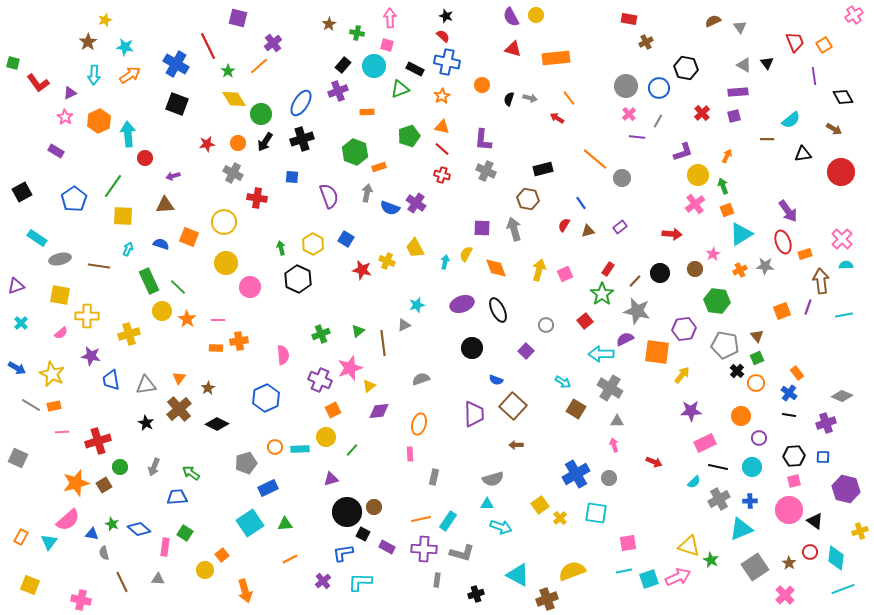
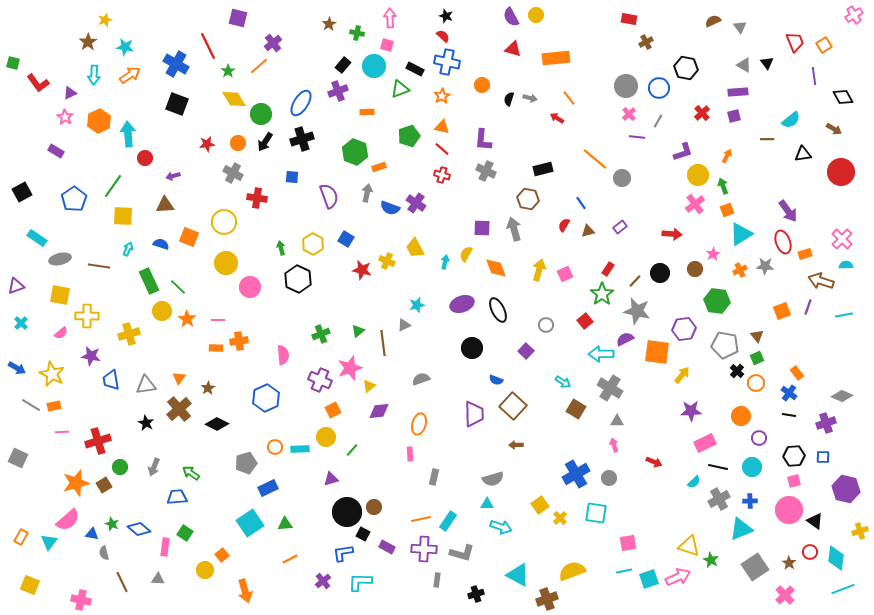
brown arrow at (821, 281): rotated 65 degrees counterclockwise
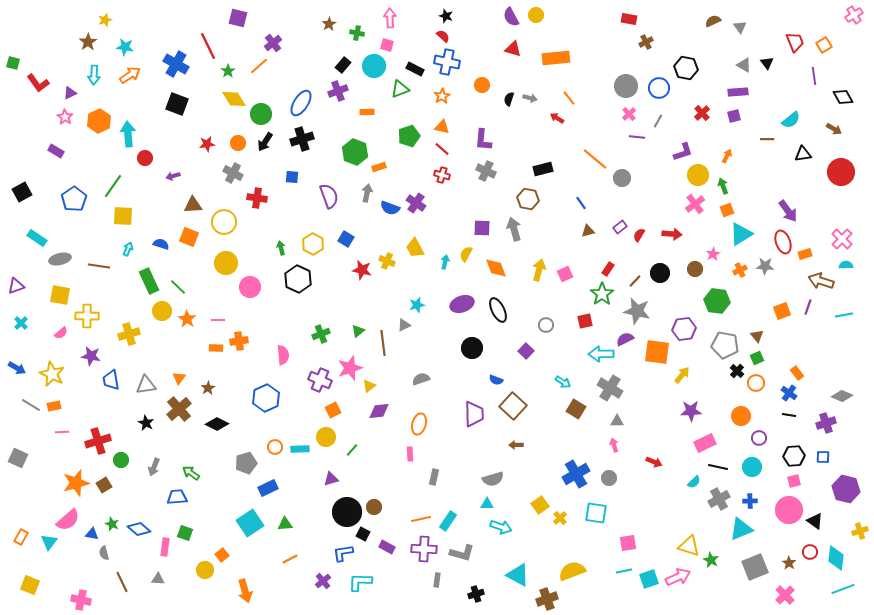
brown triangle at (165, 205): moved 28 px right
red semicircle at (564, 225): moved 75 px right, 10 px down
red square at (585, 321): rotated 28 degrees clockwise
green circle at (120, 467): moved 1 px right, 7 px up
green square at (185, 533): rotated 14 degrees counterclockwise
gray square at (755, 567): rotated 12 degrees clockwise
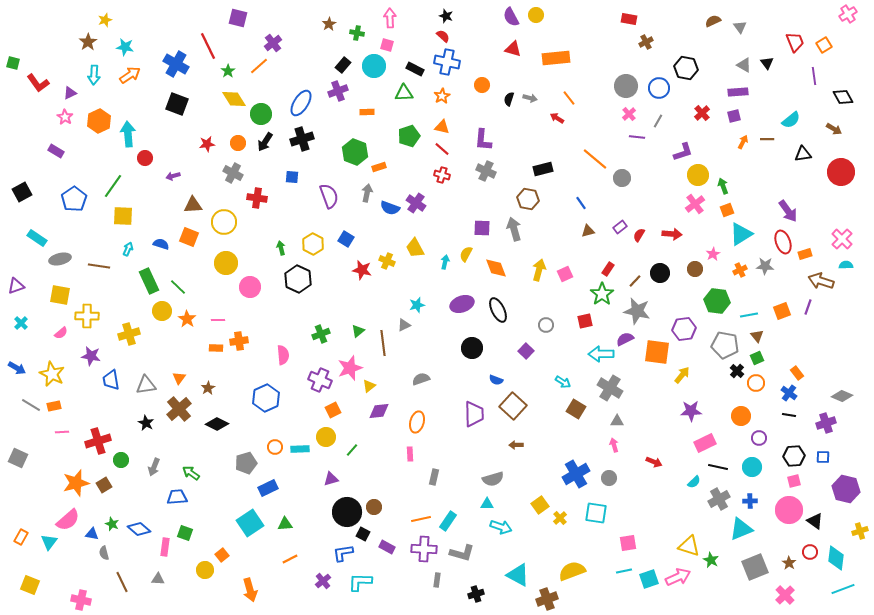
pink cross at (854, 15): moved 6 px left, 1 px up
green triangle at (400, 89): moved 4 px right, 4 px down; rotated 18 degrees clockwise
orange arrow at (727, 156): moved 16 px right, 14 px up
cyan line at (844, 315): moved 95 px left
orange ellipse at (419, 424): moved 2 px left, 2 px up
orange arrow at (245, 591): moved 5 px right, 1 px up
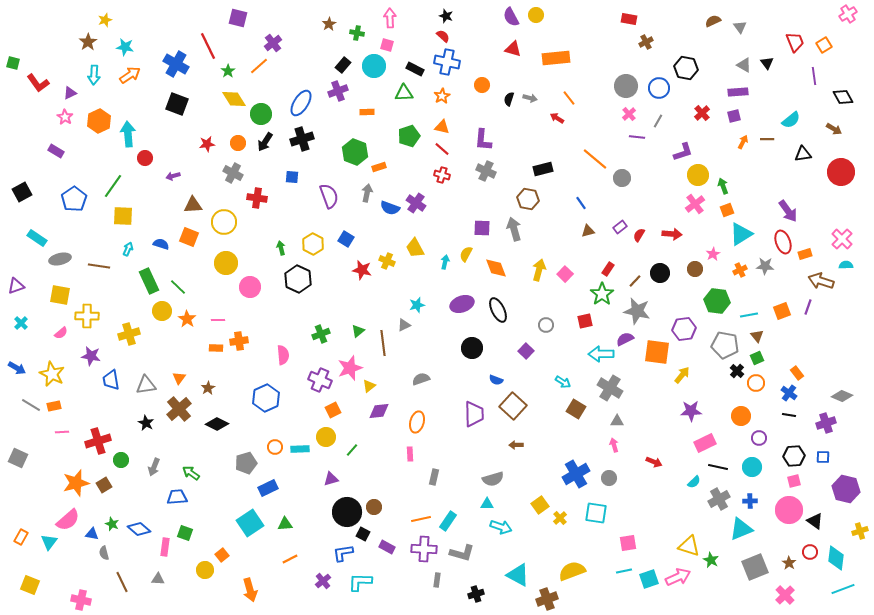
pink square at (565, 274): rotated 21 degrees counterclockwise
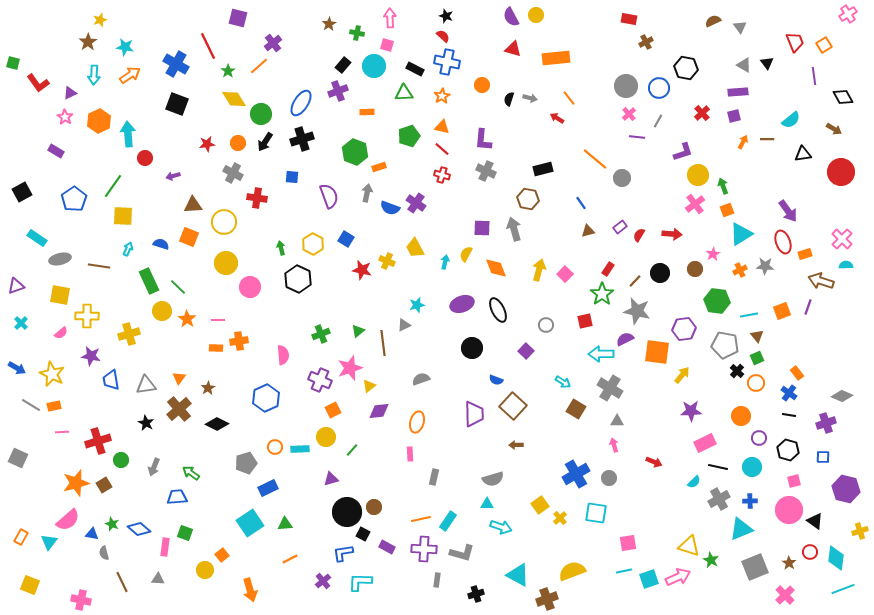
yellow star at (105, 20): moved 5 px left
black hexagon at (794, 456): moved 6 px left, 6 px up; rotated 20 degrees clockwise
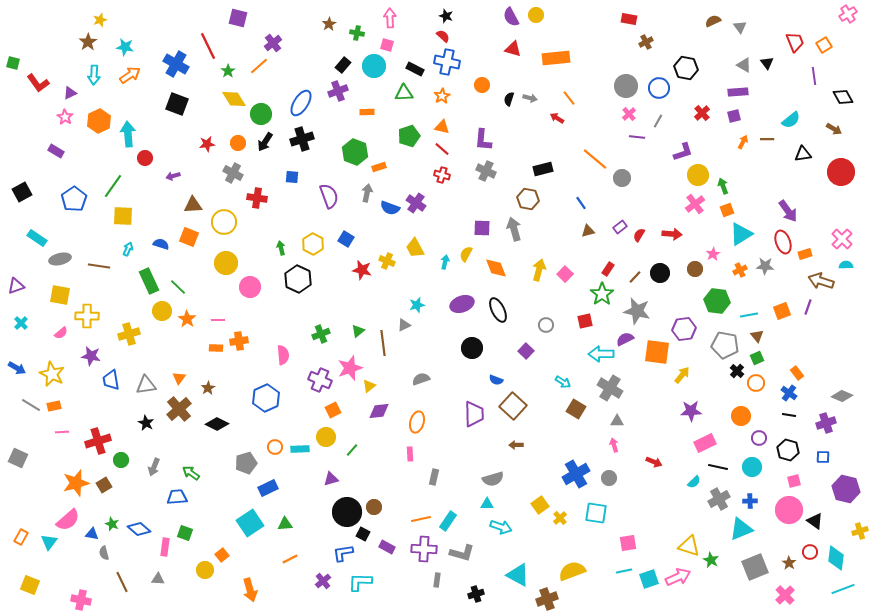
brown line at (635, 281): moved 4 px up
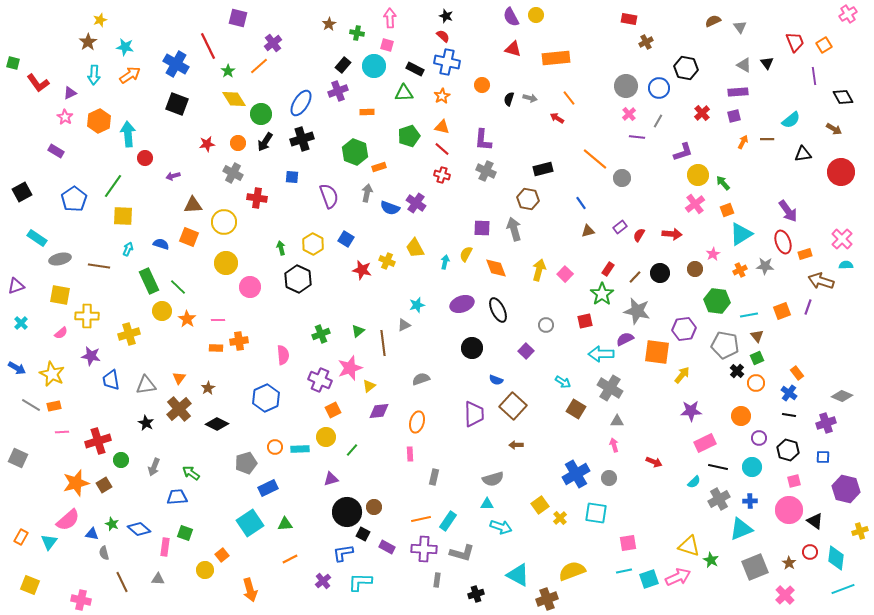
green arrow at (723, 186): moved 3 px up; rotated 21 degrees counterclockwise
